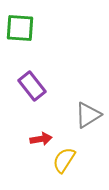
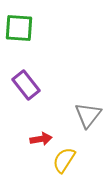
green square: moved 1 px left
purple rectangle: moved 6 px left, 1 px up
gray triangle: rotated 20 degrees counterclockwise
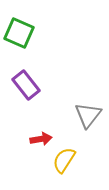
green square: moved 5 px down; rotated 20 degrees clockwise
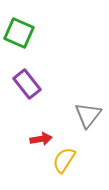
purple rectangle: moved 1 px right, 1 px up
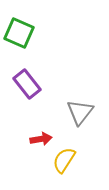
gray triangle: moved 8 px left, 3 px up
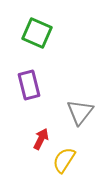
green square: moved 18 px right
purple rectangle: moved 2 px right, 1 px down; rotated 24 degrees clockwise
red arrow: rotated 55 degrees counterclockwise
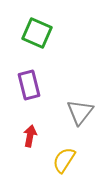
red arrow: moved 11 px left, 3 px up; rotated 15 degrees counterclockwise
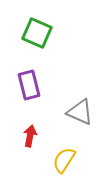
gray triangle: rotated 44 degrees counterclockwise
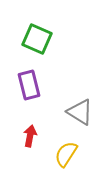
green square: moved 6 px down
gray triangle: rotated 8 degrees clockwise
yellow semicircle: moved 2 px right, 6 px up
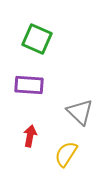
purple rectangle: rotated 72 degrees counterclockwise
gray triangle: rotated 12 degrees clockwise
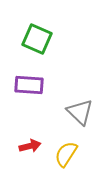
red arrow: moved 10 px down; rotated 65 degrees clockwise
